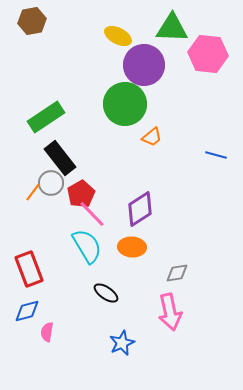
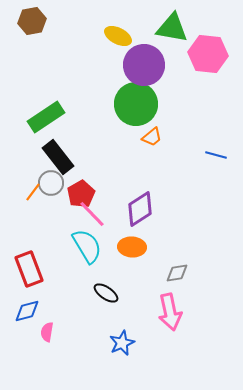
green triangle: rotated 8 degrees clockwise
green circle: moved 11 px right
black rectangle: moved 2 px left, 1 px up
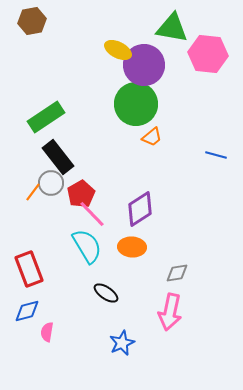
yellow ellipse: moved 14 px down
pink arrow: rotated 24 degrees clockwise
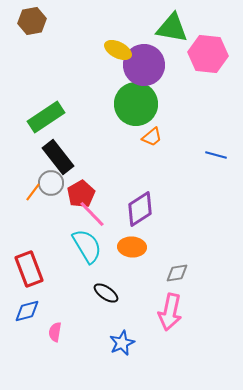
pink semicircle: moved 8 px right
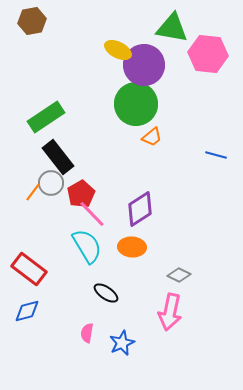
red rectangle: rotated 32 degrees counterclockwise
gray diamond: moved 2 px right, 2 px down; rotated 35 degrees clockwise
pink semicircle: moved 32 px right, 1 px down
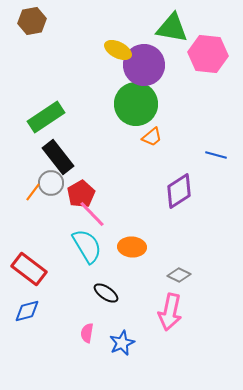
purple diamond: moved 39 px right, 18 px up
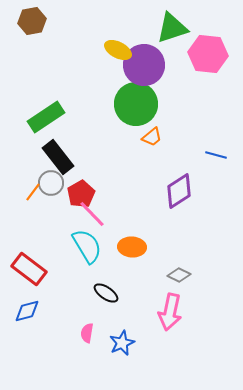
green triangle: rotated 28 degrees counterclockwise
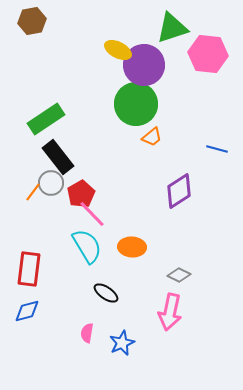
green rectangle: moved 2 px down
blue line: moved 1 px right, 6 px up
red rectangle: rotated 60 degrees clockwise
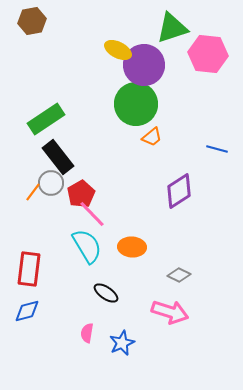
pink arrow: rotated 84 degrees counterclockwise
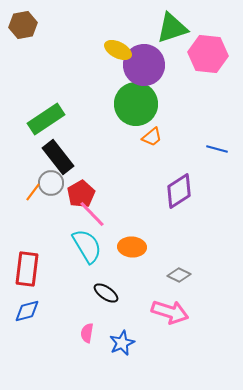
brown hexagon: moved 9 px left, 4 px down
red rectangle: moved 2 px left
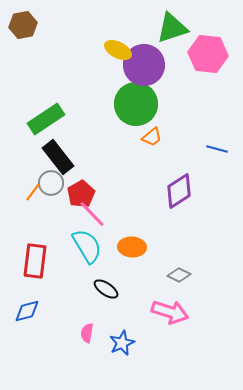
red rectangle: moved 8 px right, 8 px up
black ellipse: moved 4 px up
